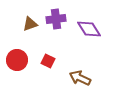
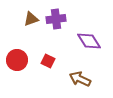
brown triangle: moved 1 px right, 5 px up
purple diamond: moved 12 px down
brown arrow: moved 1 px down
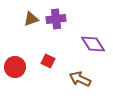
purple diamond: moved 4 px right, 3 px down
red circle: moved 2 px left, 7 px down
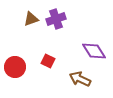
purple cross: rotated 12 degrees counterclockwise
purple diamond: moved 1 px right, 7 px down
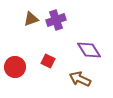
purple cross: moved 1 px down
purple diamond: moved 5 px left, 1 px up
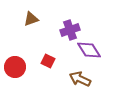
purple cross: moved 14 px right, 10 px down
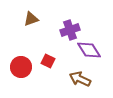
red circle: moved 6 px right
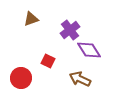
purple cross: rotated 18 degrees counterclockwise
red circle: moved 11 px down
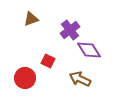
red circle: moved 4 px right
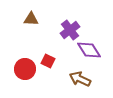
brown triangle: rotated 21 degrees clockwise
red circle: moved 9 px up
